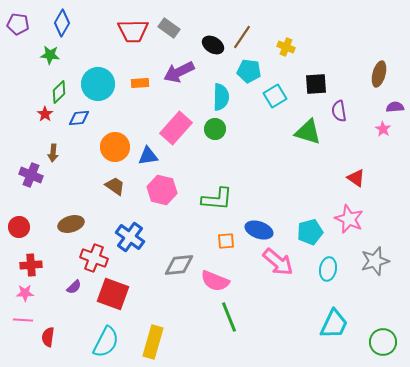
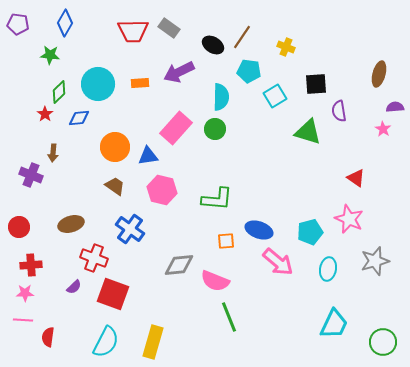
blue diamond at (62, 23): moved 3 px right
blue cross at (130, 237): moved 8 px up
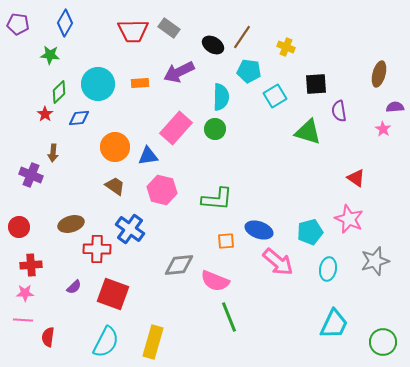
red cross at (94, 258): moved 3 px right, 9 px up; rotated 20 degrees counterclockwise
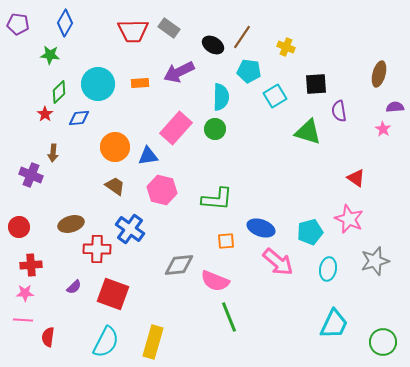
blue ellipse at (259, 230): moved 2 px right, 2 px up
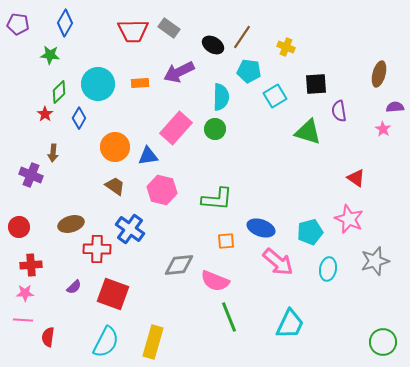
blue diamond at (79, 118): rotated 55 degrees counterclockwise
cyan trapezoid at (334, 324): moved 44 px left
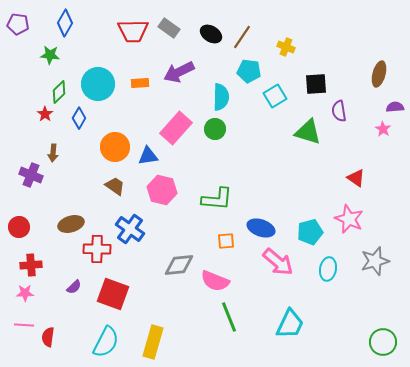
black ellipse at (213, 45): moved 2 px left, 11 px up
pink line at (23, 320): moved 1 px right, 5 px down
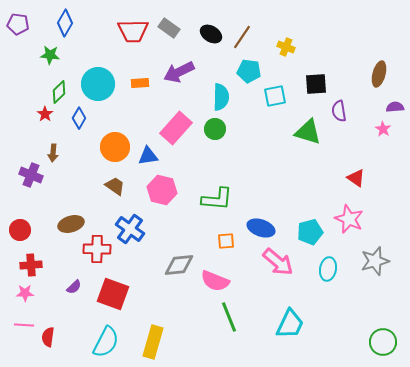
cyan square at (275, 96): rotated 20 degrees clockwise
red circle at (19, 227): moved 1 px right, 3 px down
